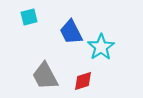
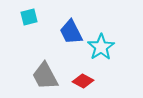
red diamond: rotated 45 degrees clockwise
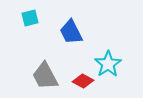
cyan square: moved 1 px right, 1 px down
cyan star: moved 7 px right, 17 px down
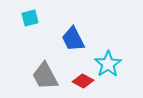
blue trapezoid: moved 2 px right, 7 px down
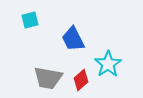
cyan square: moved 2 px down
gray trapezoid: moved 3 px right, 2 px down; rotated 52 degrees counterclockwise
red diamond: moved 2 px left, 1 px up; rotated 70 degrees counterclockwise
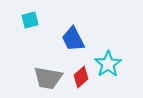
red diamond: moved 3 px up
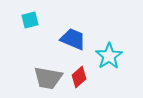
blue trapezoid: rotated 140 degrees clockwise
cyan star: moved 1 px right, 8 px up
red diamond: moved 2 px left
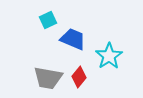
cyan square: moved 18 px right; rotated 12 degrees counterclockwise
red diamond: rotated 10 degrees counterclockwise
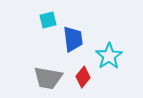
cyan square: rotated 12 degrees clockwise
blue trapezoid: rotated 60 degrees clockwise
red diamond: moved 4 px right
